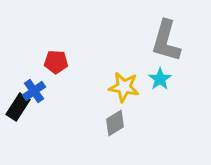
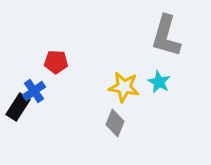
gray L-shape: moved 5 px up
cyan star: moved 1 px left, 3 px down; rotated 10 degrees counterclockwise
gray diamond: rotated 36 degrees counterclockwise
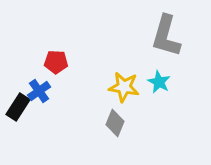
blue cross: moved 5 px right
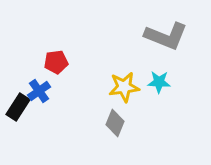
gray L-shape: rotated 84 degrees counterclockwise
red pentagon: rotated 10 degrees counterclockwise
cyan star: rotated 25 degrees counterclockwise
yellow star: rotated 16 degrees counterclockwise
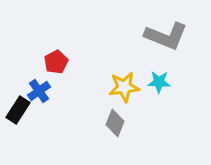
red pentagon: rotated 20 degrees counterclockwise
black rectangle: moved 3 px down
